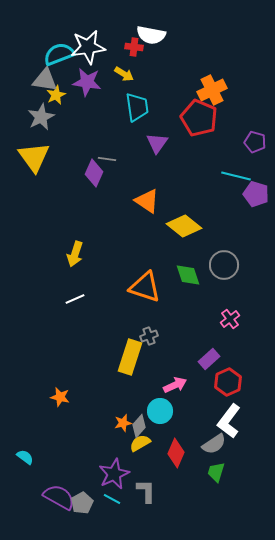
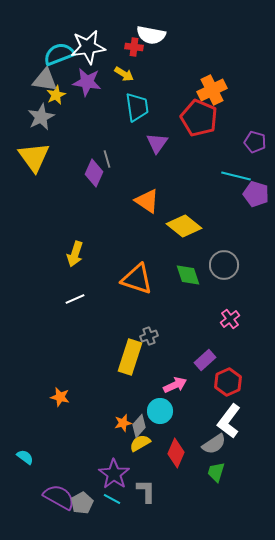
gray line at (107, 159): rotated 66 degrees clockwise
orange triangle at (145, 287): moved 8 px left, 8 px up
purple rectangle at (209, 359): moved 4 px left, 1 px down
purple star at (114, 474): rotated 12 degrees counterclockwise
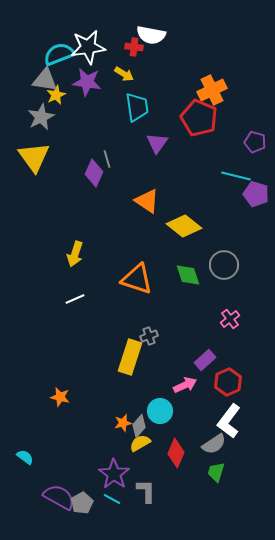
pink arrow at (175, 385): moved 10 px right
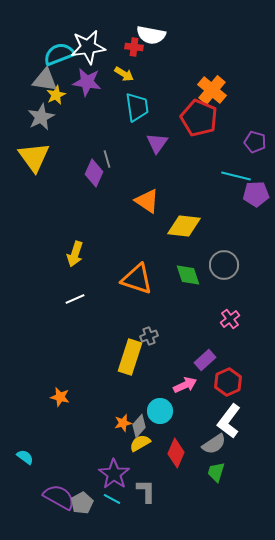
orange cross at (212, 90): rotated 24 degrees counterclockwise
purple pentagon at (256, 194): rotated 20 degrees counterclockwise
yellow diamond at (184, 226): rotated 32 degrees counterclockwise
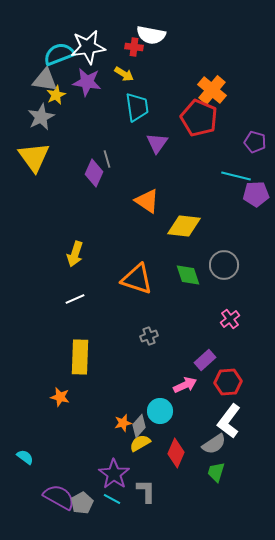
yellow rectangle at (130, 357): moved 50 px left; rotated 16 degrees counterclockwise
red hexagon at (228, 382): rotated 20 degrees clockwise
